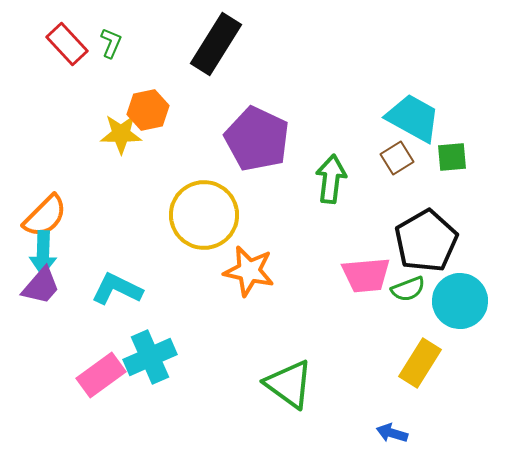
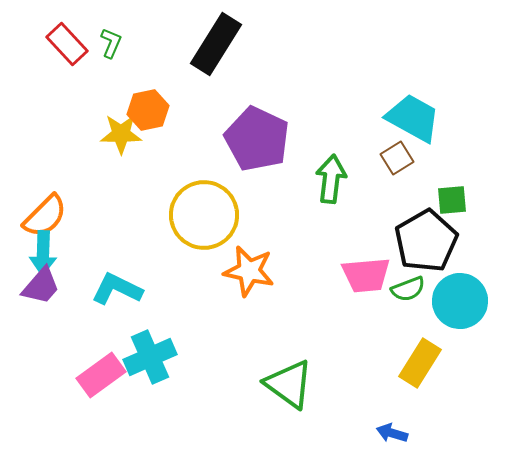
green square: moved 43 px down
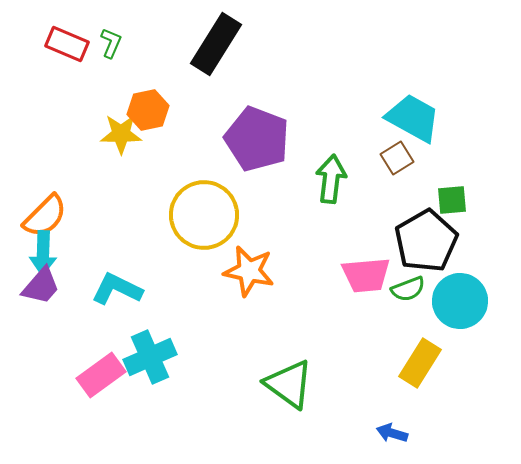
red rectangle: rotated 24 degrees counterclockwise
purple pentagon: rotated 4 degrees counterclockwise
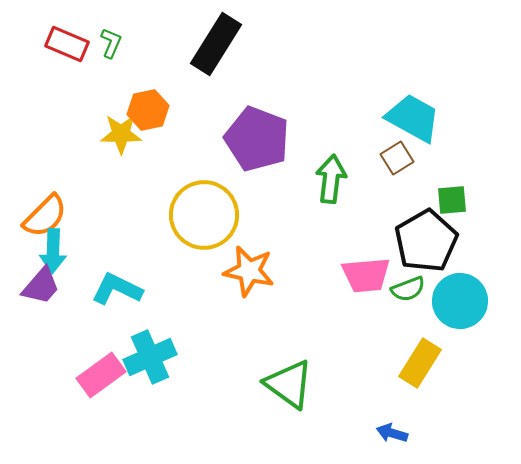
cyan arrow: moved 10 px right, 2 px up
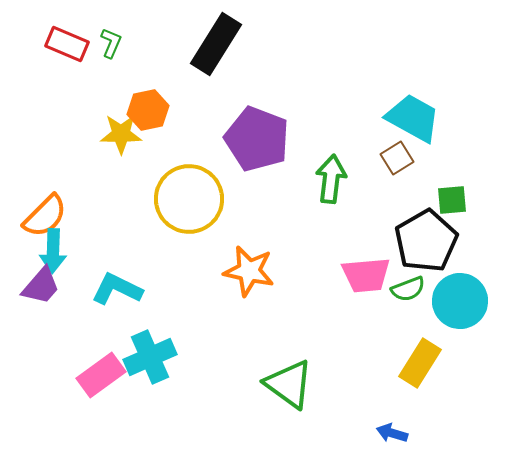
yellow circle: moved 15 px left, 16 px up
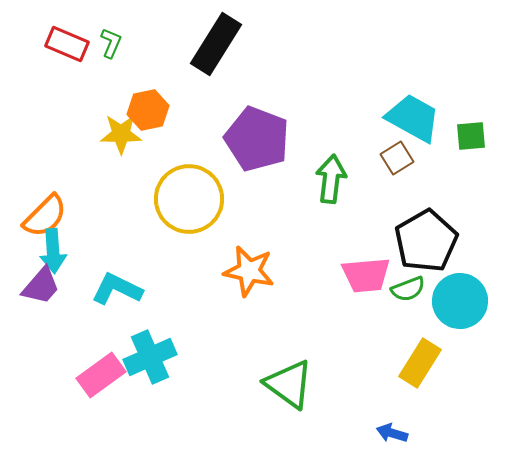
green square: moved 19 px right, 64 px up
cyan arrow: rotated 6 degrees counterclockwise
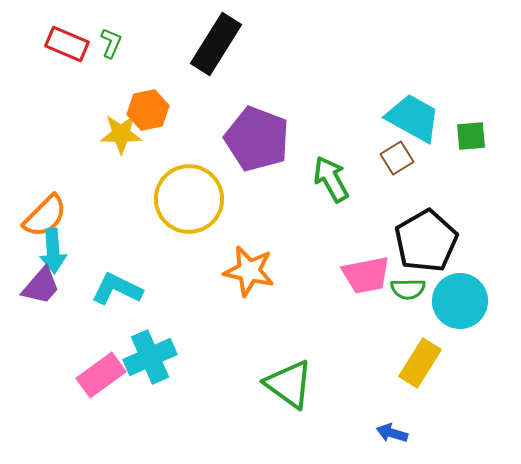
green arrow: rotated 36 degrees counterclockwise
pink trapezoid: rotated 6 degrees counterclockwise
green semicircle: rotated 20 degrees clockwise
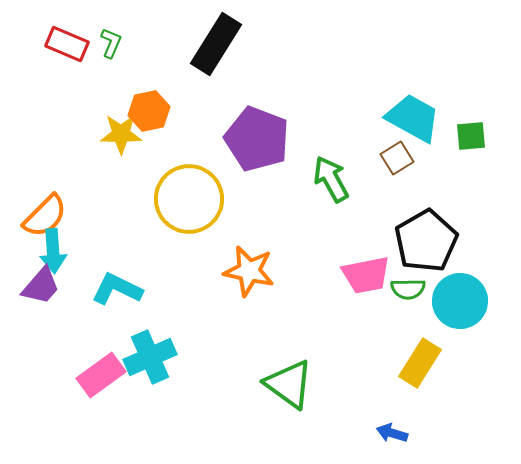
orange hexagon: moved 1 px right, 1 px down
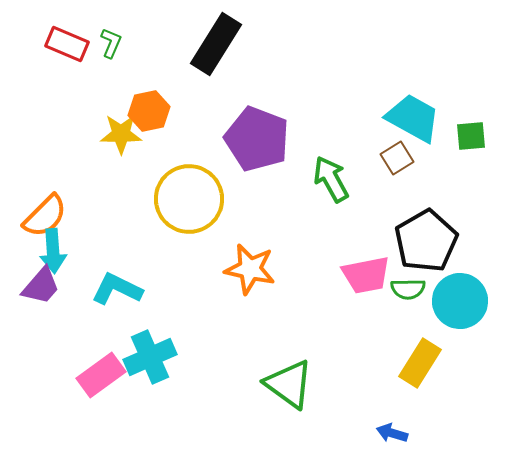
orange star: moved 1 px right, 2 px up
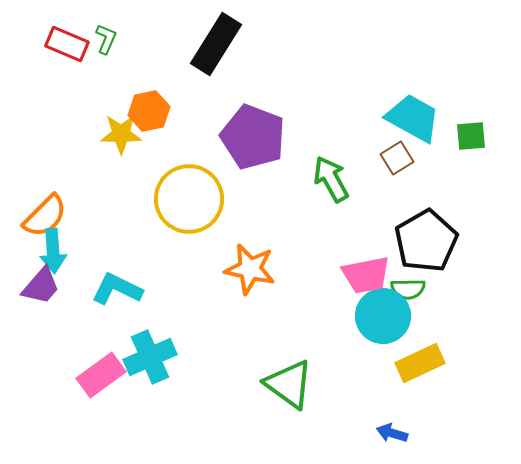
green L-shape: moved 5 px left, 4 px up
purple pentagon: moved 4 px left, 2 px up
cyan circle: moved 77 px left, 15 px down
yellow rectangle: rotated 33 degrees clockwise
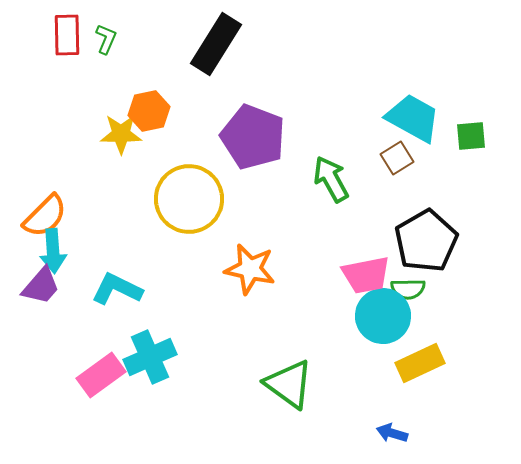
red rectangle: moved 9 px up; rotated 66 degrees clockwise
